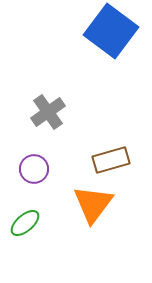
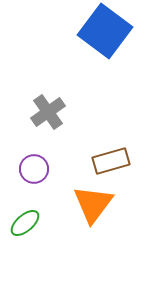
blue square: moved 6 px left
brown rectangle: moved 1 px down
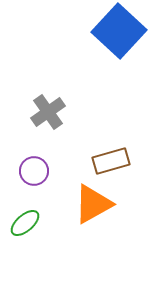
blue square: moved 14 px right; rotated 6 degrees clockwise
purple circle: moved 2 px down
orange triangle: rotated 24 degrees clockwise
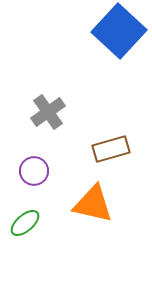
brown rectangle: moved 12 px up
orange triangle: rotated 42 degrees clockwise
